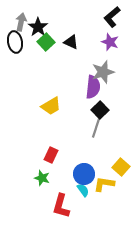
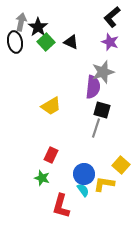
black square: moved 2 px right; rotated 30 degrees counterclockwise
yellow square: moved 2 px up
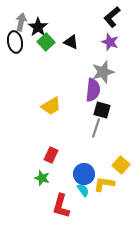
purple semicircle: moved 3 px down
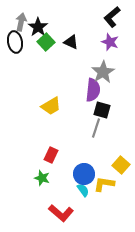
gray star: rotated 15 degrees counterclockwise
red L-shape: moved 7 px down; rotated 65 degrees counterclockwise
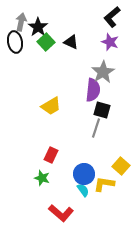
yellow square: moved 1 px down
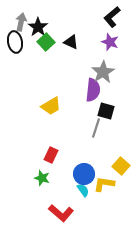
black square: moved 4 px right, 1 px down
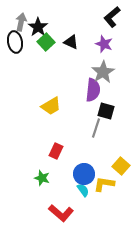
purple star: moved 6 px left, 2 px down
red rectangle: moved 5 px right, 4 px up
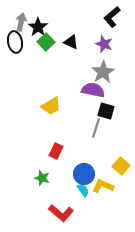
purple semicircle: rotated 85 degrees counterclockwise
yellow L-shape: moved 1 px left, 2 px down; rotated 15 degrees clockwise
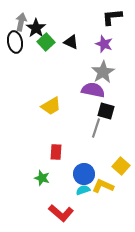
black L-shape: rotated 35 degrees clockwise
black star: moved 2 px left, 1 px down
red rectangle: moved 1 px down; rotated 21 degrees counterclockwise
cyan semicircle: rotated 72 degrees counterclockwise
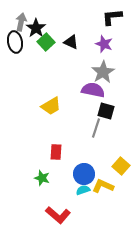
red L-shape: moved 3 px left, 2 px down
